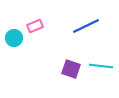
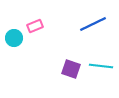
blue line: moved 7 px right, 2 px up
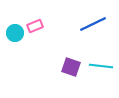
cyan circle: moved 1 px right, 5 px up
purple square: moved 2 px up
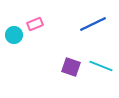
pink rectangle: moved 2 px up
cyan circle: moved 1 px left, 2 px down
cyan line: rotated 15 degrees clockwise
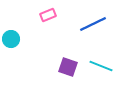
pink rectangle: moved 13 px right, 9 px up
cyan circle: moved 3 px left, 4 px down
purple square: moved 3 px left
